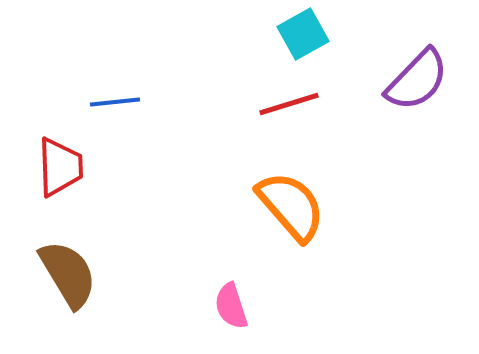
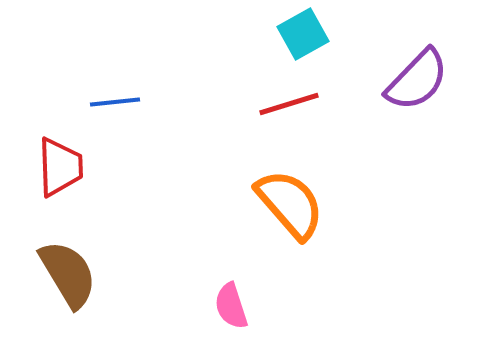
orange semicircle: moved 1 px left, 2 px up
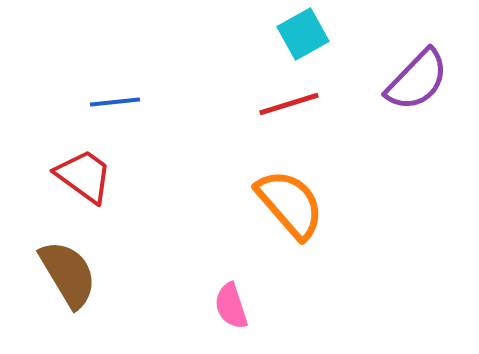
red trapezoid: moved 24 px right, 9 px down; rotated 52 degrees counterclockwise
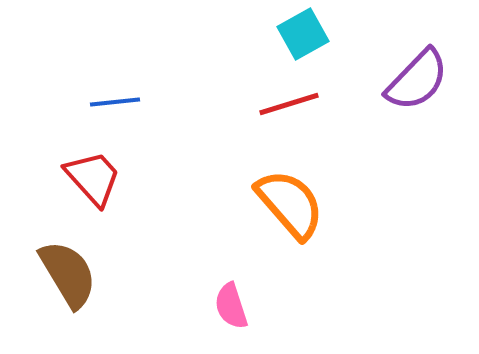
red trapezoid: moved 9 px right, 2 px down; rotated 12 degrees clockwise
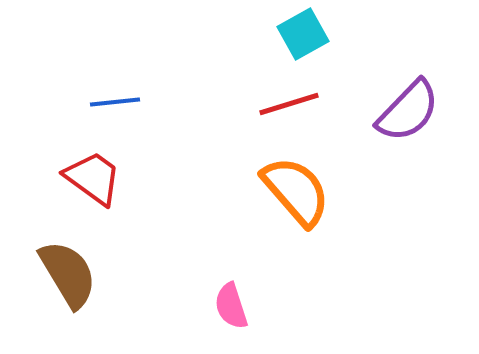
purple semicircle: moved 9 px left, 31 px down
red trapezoid: rotated 12 degrees counterclockwise
orange semicircle: moved 6 px right, 13 px up
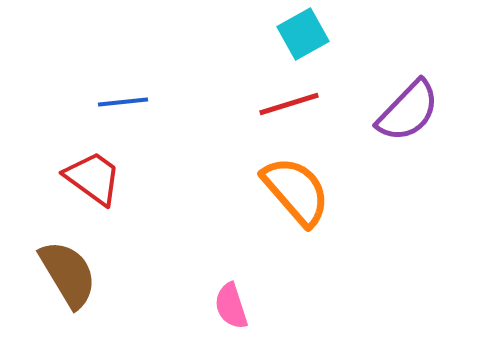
blue line: moved 8 px right
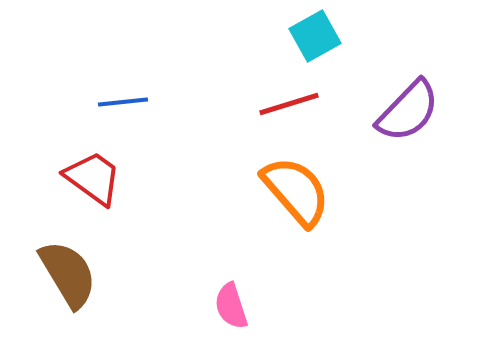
cyan square: moved 12 px right, 2 px down
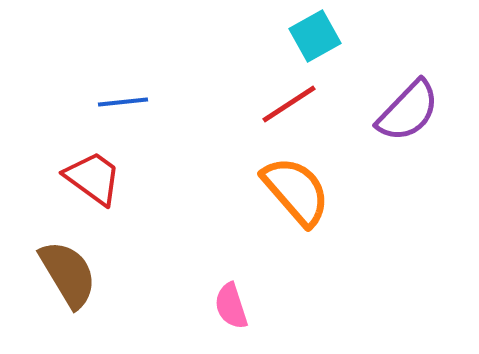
red line: rotated 16 degrees counterclockwise
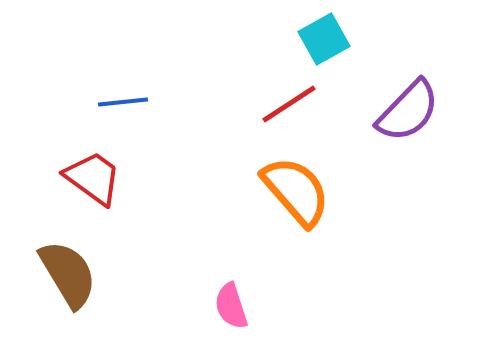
cyan square: moved 9 px right, 3 px down
